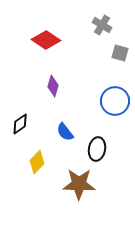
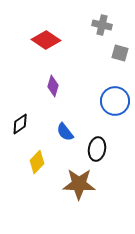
gray cross: rotated 18 degrees counterclockwise
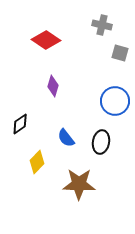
blue semicircle: moved 1 px right, 6 px down
black ellipse: moved 4 px right, 7 px up
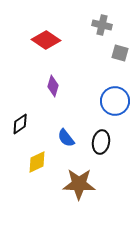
yellow diamond: rotated 20 degrees clockwise
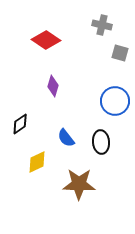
black ellipse: rotated 15 degrees counterclockwise
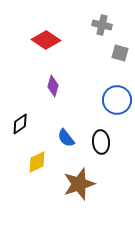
blue circle: moved 2 px right, 1 px up
brown star: rotated 20 degrees counterclockwise
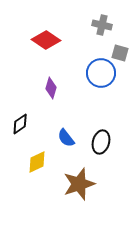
purple diamond: moved 2 px left, 2 px down
blue circle: moved 16 px left, 27 px up
black ellipse: rotated 20 degrees clockwise
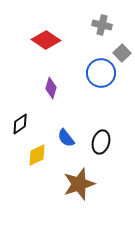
gray square: moved 2 px right; rotated 30 degrees clockwise
yellow diamond: moved 7 px up
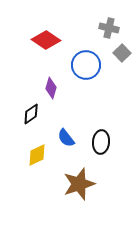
gray cross: moved 7 px right, 3 px down
blue circle: moved 15 px left, 8 px up
black diamond: moved 11 px right, 10 px up
black ellipse: rotated 10 degrees counterclockwise
